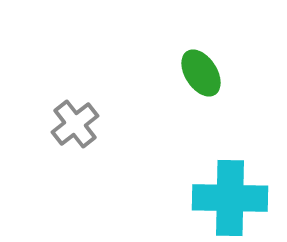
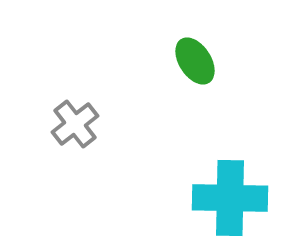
green ellipse: moved 6 px left, 12 px up
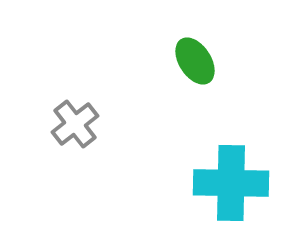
cyan cross: moved 1 px right, 15 px up
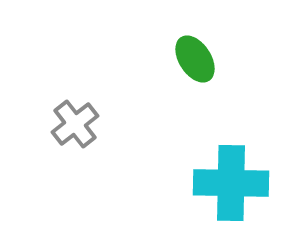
green ellipse: moved 2 px up
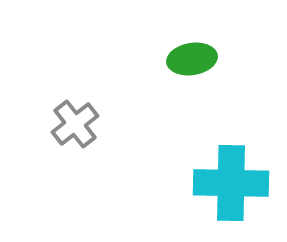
green ellipse: moved 3 px left; rotated 66 degrees counterclockwise
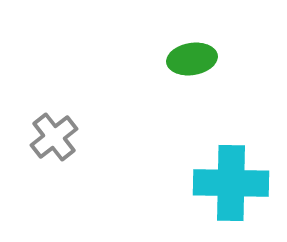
gray cross: moved 21 px left, 13 px down
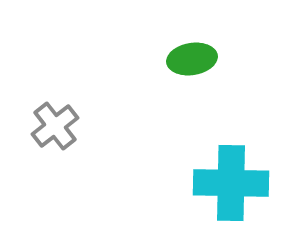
gray cross: moved 1 px right, 11 px up
